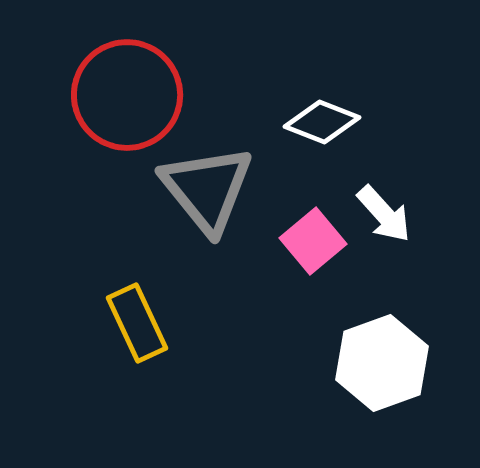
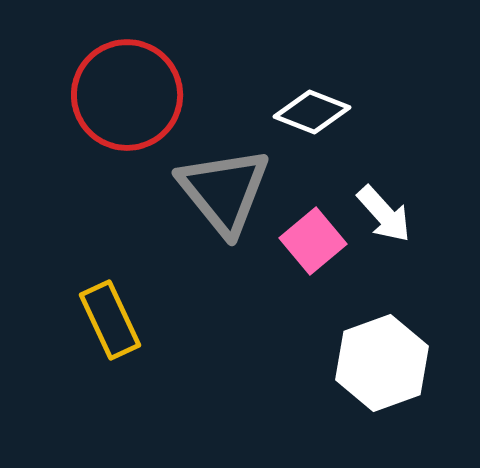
white diamond: moved 10 px left, 10 px up
gray triangle: moved 17 px right, 2 px down
yellow rectangle: moved 27 px left, 3 px up
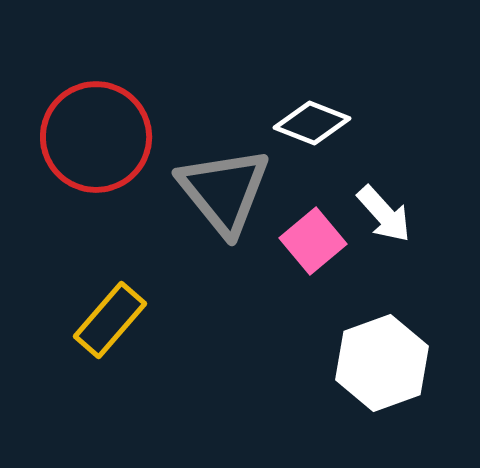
red circle: moved 31 px left, 42 px down
white diamond: moved 11 px down
yellow rectangle: rotated 66 degrees clockwise
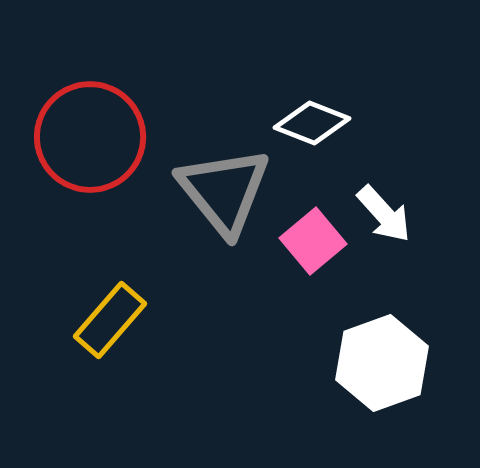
red circle: moved 6 px left
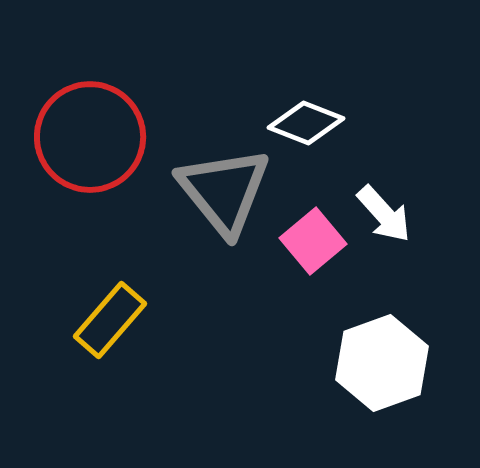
white diamond: moved 6 px left
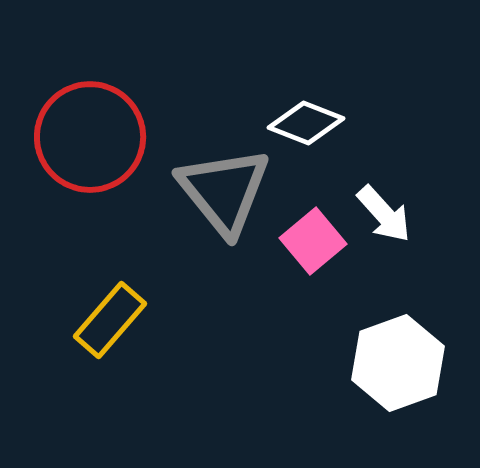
white hexagon: moved 16 px right
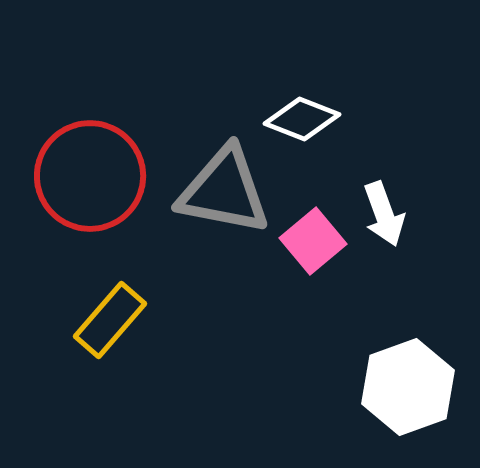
white diamond: moved 4 px left, 4 px up
red circle: moved 39 px down
gray triangle: rotated 40 degrees counterclockwise
white arrow: rotated 22 degrees clockwise
white hexagon: moved 10 px right, 24 px down
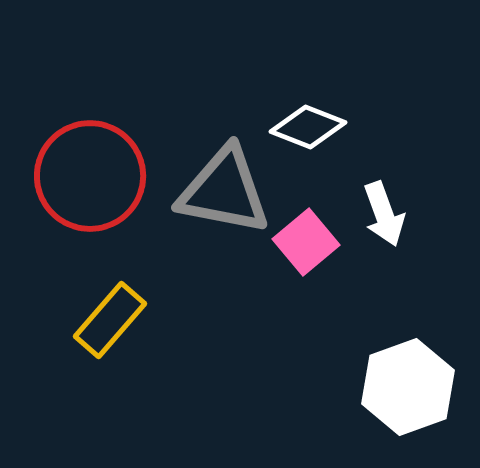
white diamond: moved 6 px right, 8 px down
pink square: moved 7 px left, 1 px down
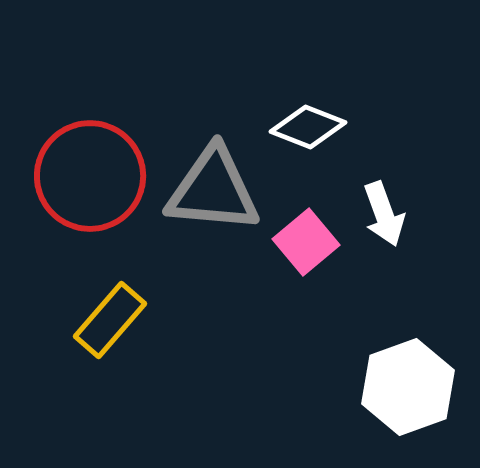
gray triangle: moved 11 px left, 1 px up; rotated 6 degrees counterclockwise
